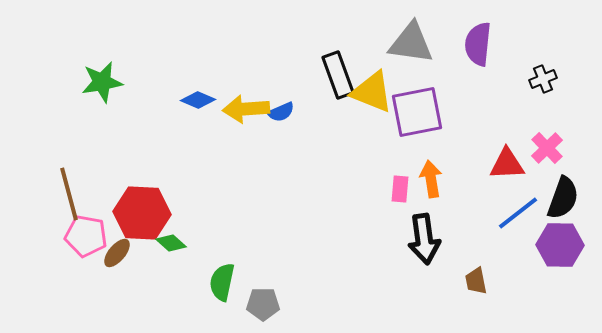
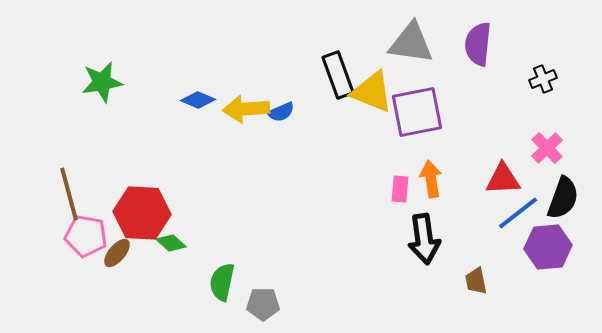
red triangle: moved 4 px left, 15 px down
purple hexagon: moved 12 px left, 2 px down; rotated 6 degrees counterclockwise
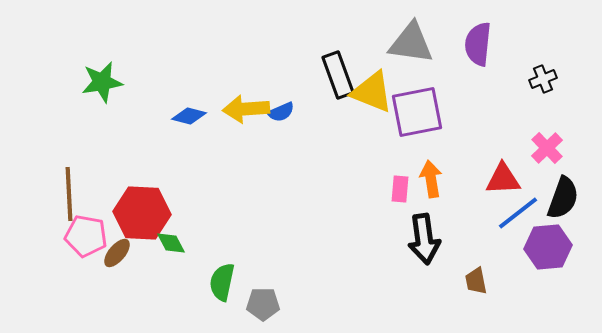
blue diamond: moved 9 px left, 16 px down; rotated 8 degrees counterclockwise
brown line: rotated 12 degrees clockwise
green diamond: rotated 20 degrees clockwise
